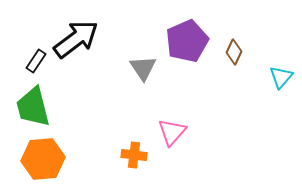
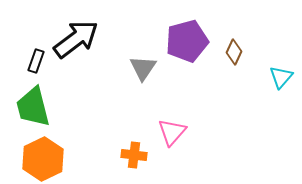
purple pentagon: rotated 9 degrees clockwise
black rectangle: rotated 15 degrees counterclockwise
gray triangle: rotated 8 degrees clockwise
orange hexagon: rotated 21 degrees counterclockwise
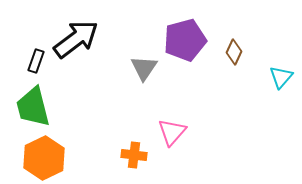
purple pentagon: moved 2 px left, 1 px up
gray triangle: moved 1 px right
orange hexagon: moved 1 px right, 1 px up
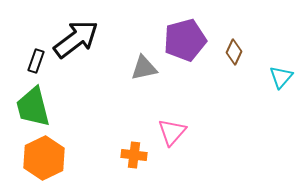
gray triangle: rotated 44 degrees clockwise
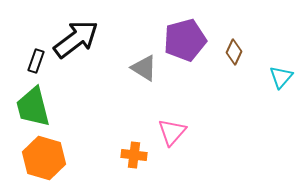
gray triangle: rotated 44 degrees clockwise
orange hexagon: rotated 18 degrees counterclockwise
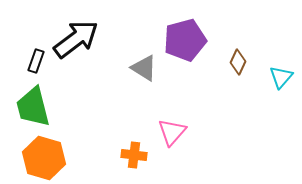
brown diamond: moved 4 px right, 10 px down
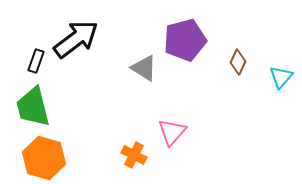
orange cross: rotated 20 degrees clockwise
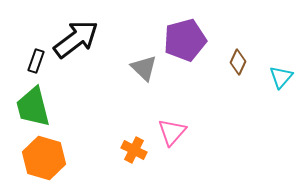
gray triangle: rotated 12 degrees clockwise
orange cross: moved 5 px up
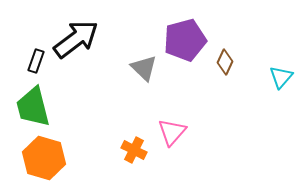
brown diamond: moved 13 px left
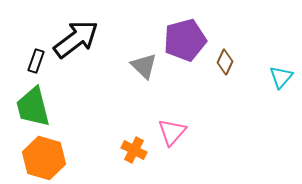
gray triangle: moved 2 px up
